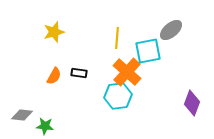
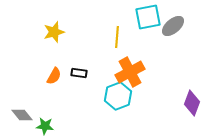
gray ellipse: moved 2 px right, 4 px up
yellow line: moved 1 px up
cyan square: moved 34 px up
orange cross: moved 3 px right; rotated 20 degrees clockwise
cyan hexagon: rotated 12 degrees counterclockwise
gray diamond: rotated 45 degrees clockwise
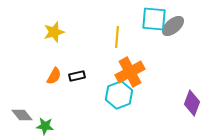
cyan square: moved 6 px right, 2 px down; rotated 16 degrees clockwise
black rectangle: moved 2 px left, 3 px down; rotated 21 degrees counterclockwise
cyan hexagon: moved 1 px right, 1 px up
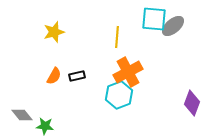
orange cross: moved 2 px left
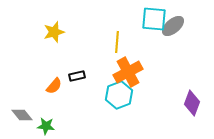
yellow line: moved 5 px down
orange semicircle: moved 10 px down; rotated 12 degrees clockwise
green star: moved 1 px right
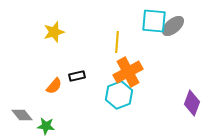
cyan square: moved 2 px down
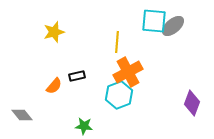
green star: moved 38 px right
